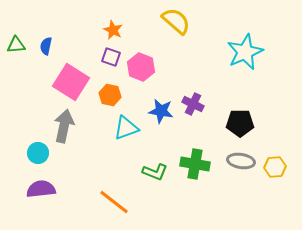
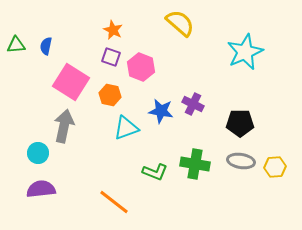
yellow semicircle: moved 4 px right, 2 px down
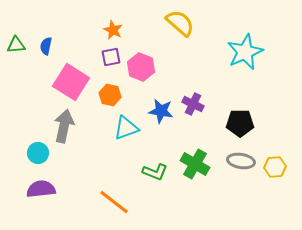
purple square: rotated 30 degrees counterclockwise
green cross: rotated 20 degrees clockwise
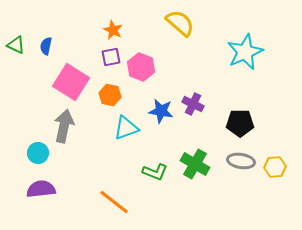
green triangle: rotated 30 degrees clockwise
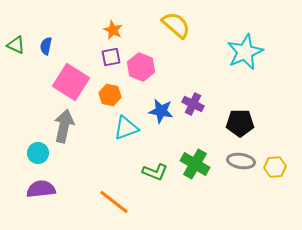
yellow semicircle: moved 4 px left, 2 px down
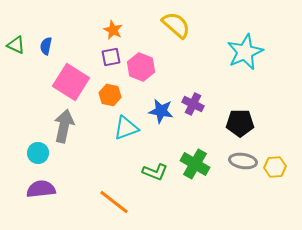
gray ellipse: moved 2 px right
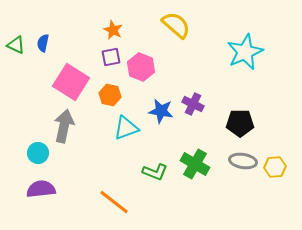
blue semicircle: moved 3 px left, 3 px up
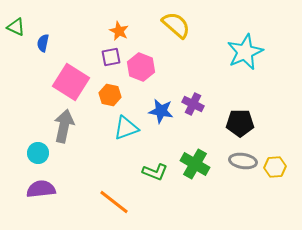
orange star: moved 6 px right, 1 px down
green triangle: moved 18 px up
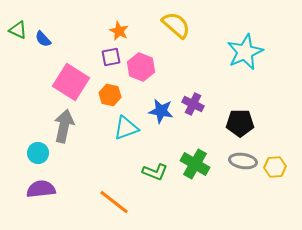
green triangle: moved 2 px right, 3 px down
blue semicircle: moved 4 px up; rotated 54 degrees counterclockwise
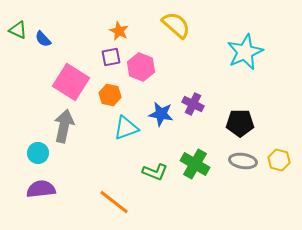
blue star: moved 3 px down
yellow hexagon: moved 4 px right, 7 px up; rotated 20 degrees clockwise
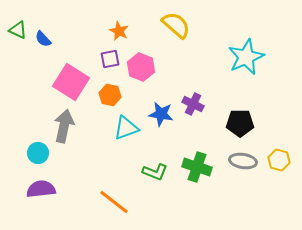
cyan star: moved 1 px right, 5 px down
purple square: moved 1 px left, 2 px down
green cross: moved 2 px right, 3 px down; rotated 12 degrees counterclockwise
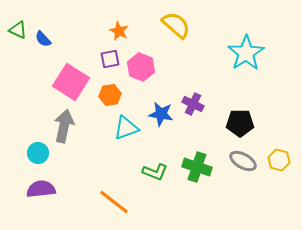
cyan star: moved 4 px up; rotated 9 degrees counterclockwise
orange hexagon: rotated 20 degrees counterclockwise
gray ellipse: rotated 20 degrees clockwise
